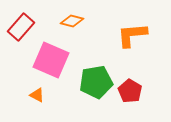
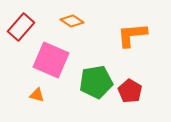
orange diamond: rotated 20 degrees clockwise
orange triangle: rotated 14 degrees counterclockwise
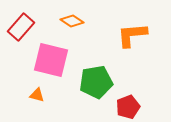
pink square: rotated 9 degrees counterclockwise
red pentagon: moved 2 px left, 16 px down; rotated 20 degrees clockwise
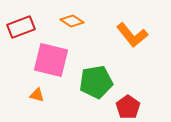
red rectangle: rotated 28 degrees clockwise
orange L-shape: rotated 124 degrees counterclockwise
red pentagon: rotated 15 degrees counterclockwise
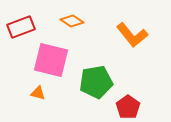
orange triangle: moved 1 px right, 2 px up
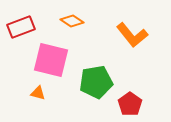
red pentagon: moved 2 px right, 3 px up
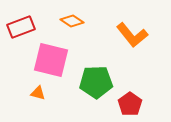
green pentagon: rotated 8 degrees clockwise
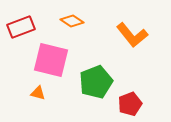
green pentagon: rotated 20 degrees counterclockwise
red pentagon: rotated 15 degrees clockwise
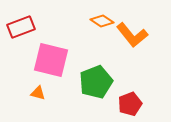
orange diamond: moved 30 px right
